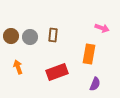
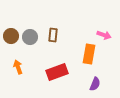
pink arrow: moved 2 px right, 7 px down
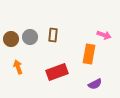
brown circle: moved 3 px down
purple semicircle: rotated 40 degrees clockwise
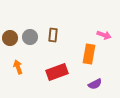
brown circle: moved 1 px left, 1 px up
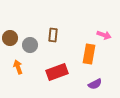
gray circle: moved 8 px down
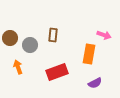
purple semicircle: moved 1 px up
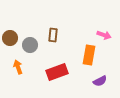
orange rectangle: moved 1 px down
purple semicircle: moved 5 px right, 2 px up
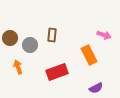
brown rectangle: moved 1 px left
orange rectangle: rotated 36 degrees counterclockwise
purple semicircle: moved 4 px left, 7 px down
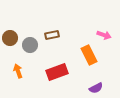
brown rectangle: rotated 72 degrees clockwise
orange arrow: moved 4 px down
